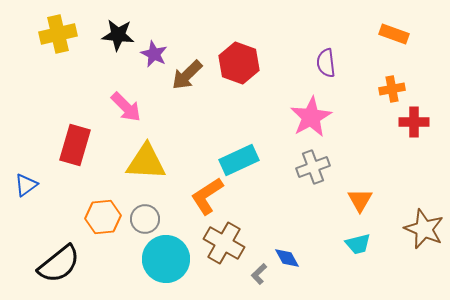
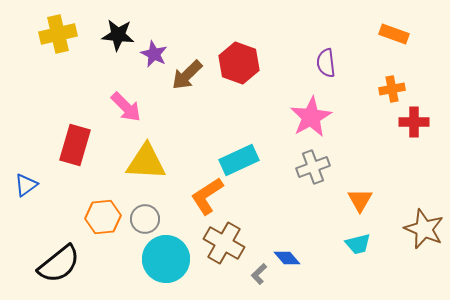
blue diamond: rotated 12 degrees counterclockwise
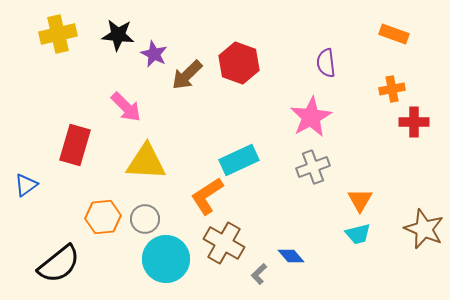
cyan trapezoid: moved 10 px up
blue diamond: moved 4 px right, 2 px up
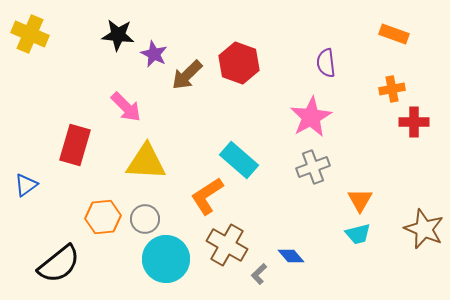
yellow cross: moved 28 px left; rotated 36 degrees clockwise
cyan rectangle: rotated 66 degrees clockwise
brown cross: moved 3 px right, 2 px down
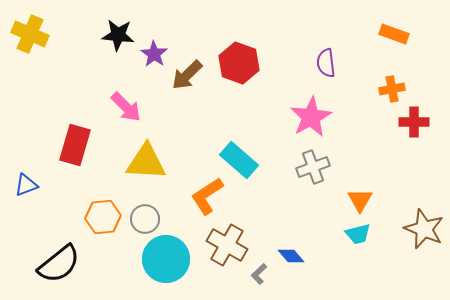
purple star: rotated 8 degrees clockwise
blue triangle: rotated 15 degrees clockwise
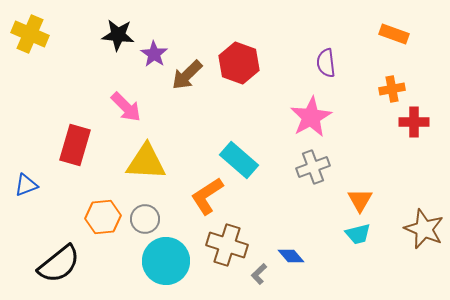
brown cross: rotated 12 degrees counterclockwise
cyan circle: moved 2 px down
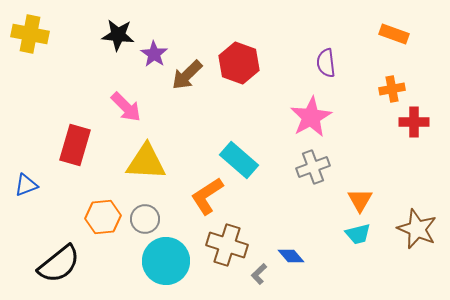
yellow cross: rotated 12 degrees counterclockwise
brown star: moved 7 px left
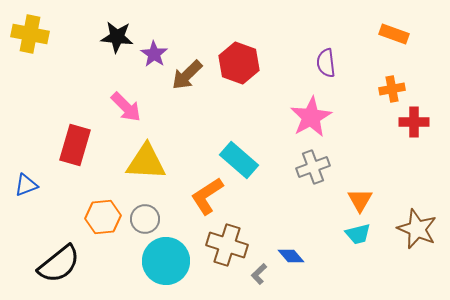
black star: moved 1 px left, 2 px down
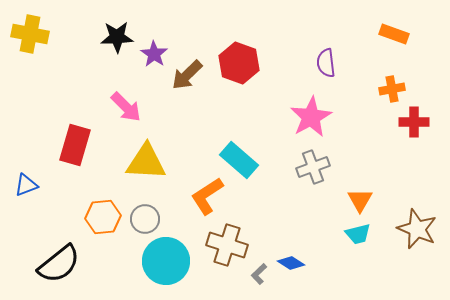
black star: rotated 8 degrees counterclockwise
blue diamond: moved 7 px down; rotated 16 degrees counterclockwise
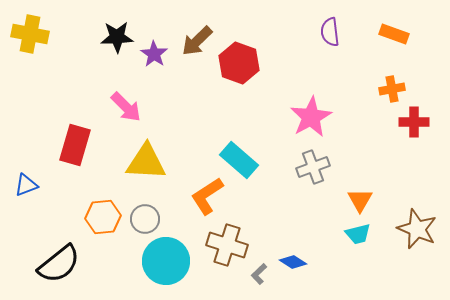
purple semicircle: moved 4 px right, 31 px up
brown arrow: moved 10 px right, 34 px up
blue diamond: moved 2 px right, 1 px up
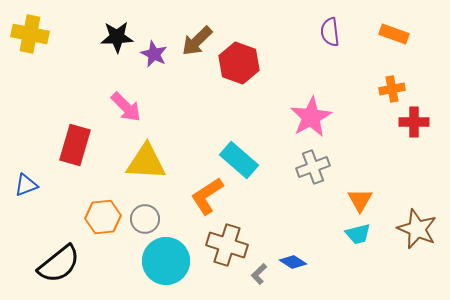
purple star: rotated 8 degrees counterclockwise
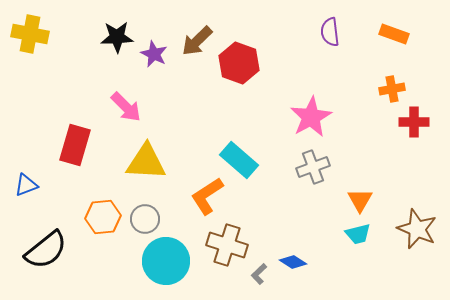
black semicircle: moved 13 px left, 14 px up
